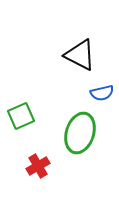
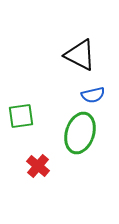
blue semicircle: moved 9 px left, 2 px down
green square: rotated 16 degrees clockwise
red cross: rotated 20 degrees counterclockwise
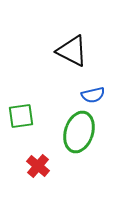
black triangle: moved 8 px left, 4 px up
green ellipse: moved 1 px left, 1 px up
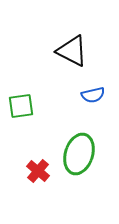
green square: moved 10 px up
green ellipse: moved 22 px down
red cross: moved 5 px down
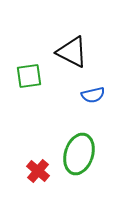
black triangle: moved 1 px down
green square: moved 8 px right, 30 px up
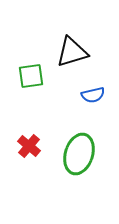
black triangle: rotated 44 degrees counterclockwise
green square: moved 2 px right
red cross: moved 9 px left, 25 px up
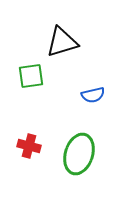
black triangle: moved 10 px left, 10 px up
red cross: rotated 25 degrees counterclockwise
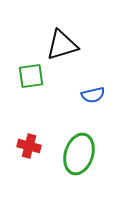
black triangle: moved 3 px down
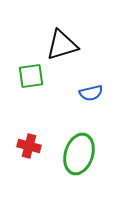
blue semicircle: moved 2 px left, 2 px up
